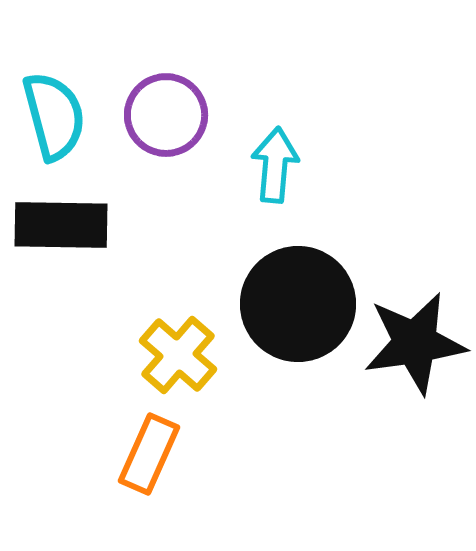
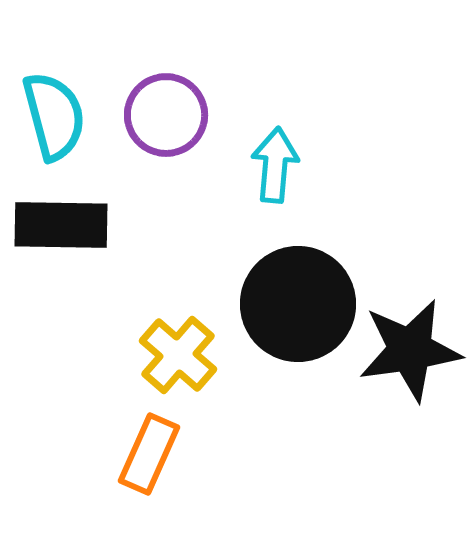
black star: moved 5 px left, 7 px down
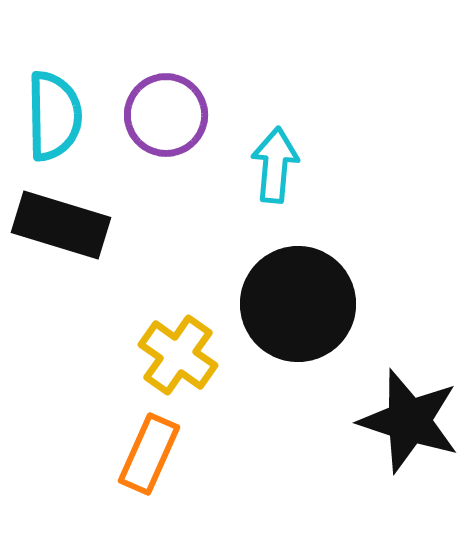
cyan semicircle: rotated 14 degrees clockwise
black rectangle: rotated 16 degrees clockwise
black star: moved 1 px left, 71 px down; rotated 26 degrees clockwise
yellow cross: rotated 6 degrees counterclockwise
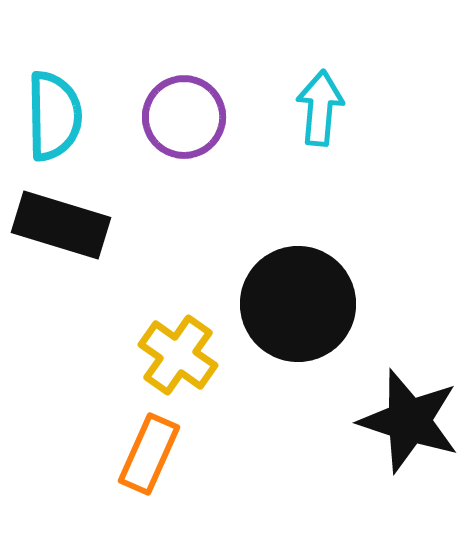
purple circle: moved 18 px right, 2 px down
cyan arrow: moved 45 px right, 57 px up
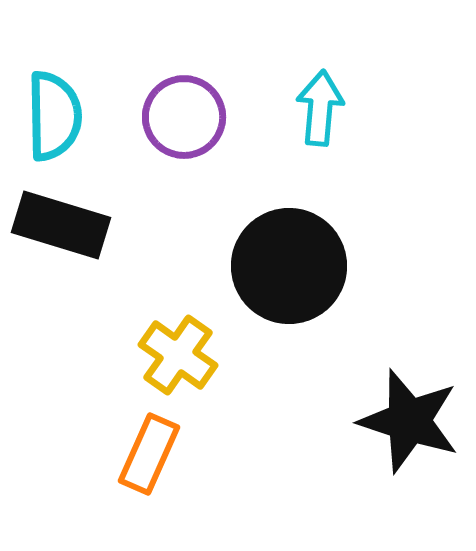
black circle: moved 9 px left, 38 px up
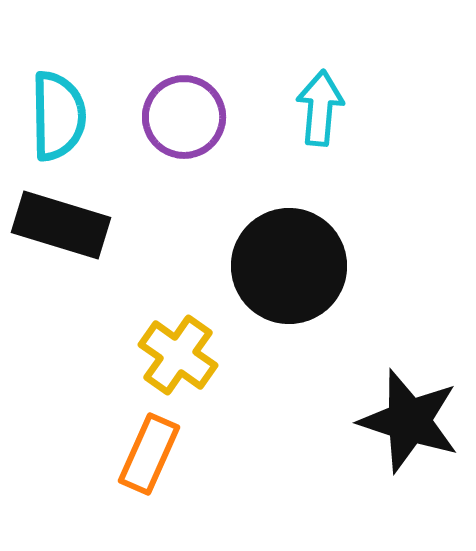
cyan semicircle: moved 4 px right
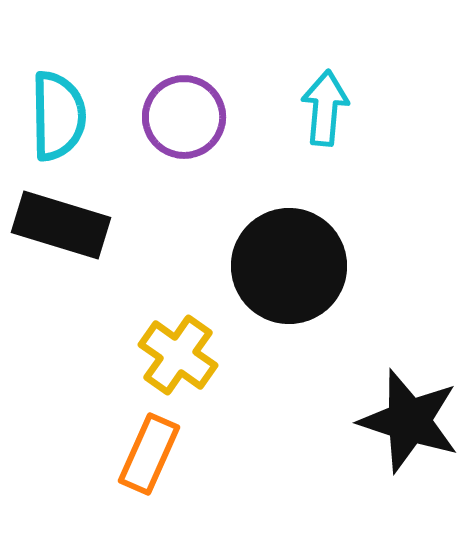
cyan arrow: moved 5 px right
